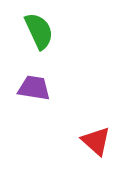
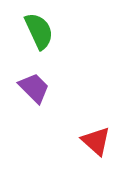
purple trapezoid: rotated 36 degrees clockwise
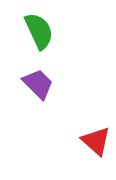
purple trapezoid: moved 4 px right, 4 px up
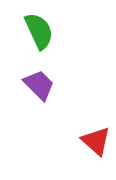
purple trapezoid: moved 1 px right, 1 px down
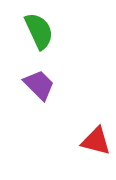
red triangle: rotated 28 degrees counterclockwise
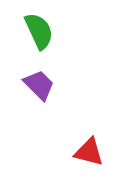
red triangle: moved 7 px left, 11 px down
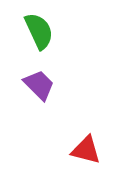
red triangle: moved 3 px left, 2 px up
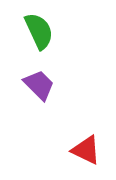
red triangle: rotated 12 degrees clockwise
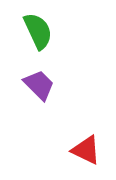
green semicircle: moved 1 px left
